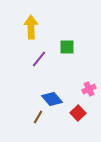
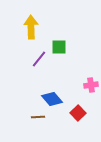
green square: moved 8 px left
pink cross: moved 2 px right, 4 px up; rotated 16 degrees clockwise
brown line: rotated 56 degrees clockwise
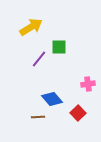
yellow arrow: rotated 60 degrees clockwise
pink cross: moved 3 px left, 1 px up
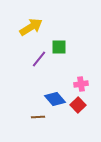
pink cross: moved 7 px left
blue diamond: moved 3 px right
red square: moved 8 px up
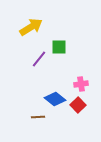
blue diamond: rotated 10 degrees counterclockwise
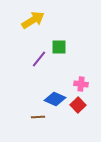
yellow arrow: moved 2 px right, 7 px up
pink cross: rotated 16 degrees clockwise
blue diamond: rotated 15 degrees counterclockwise
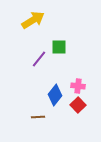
pink cross: moved 3 px left, 2 px down
blue diamond: moved 4 px up; rotated 75 degrees counterclockwise
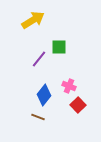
pink cross: moved 9 px left; rotated 16 degrees clockwise
blue diamond: moved 11 px left
brown line: rotated 24 degrees clockwise
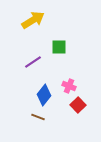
purple line: moved 6 px left, 3 px down; rotated 18 degrees clockwise
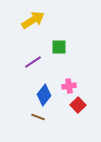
pink cross: rotated 32 degrees counterclockwise
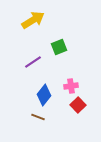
green square: rotated 21 degrees counterclockwise
pink cross: moved 2 px right
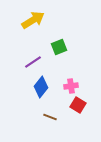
blue diamond: moved 3 px left, 8 px up
red square: rotated 14 degrees counterclockwise
brown line: moved 12 px right
